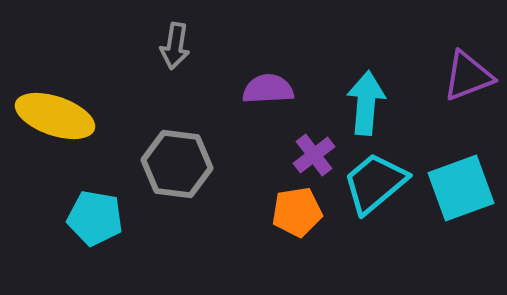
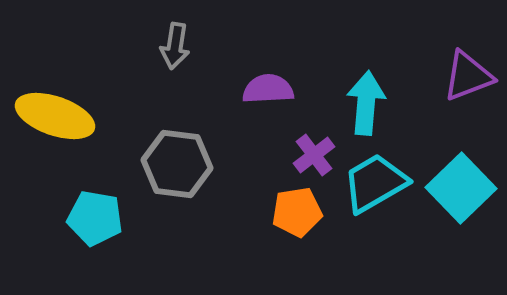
cyan trapezoid: rotated 10 degrees clockwise
cyan square: rotated 24 degrees counterclockwise
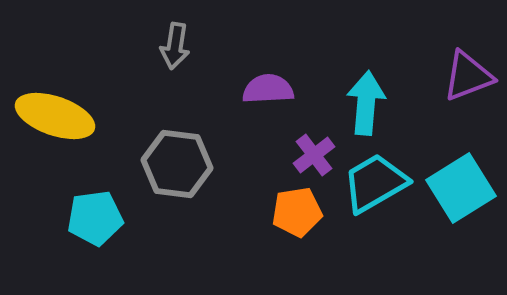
cyan square: rotated 12 degrees clockwise
cyan pentagon: rotated 18 degrees counterclockwise
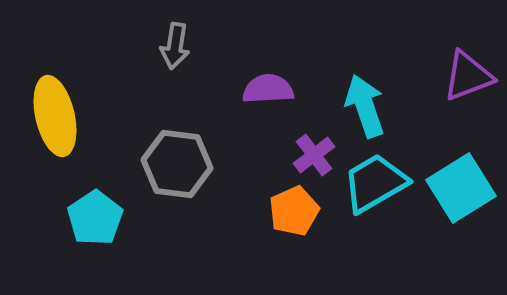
cyan arrow: moved 1 px left, 3 px down; rotated 24 degrees counterclockwise
yellow ellipse: rotated 58 degrees clockwise
orange pentagon: moved 3 px left, 1 px up; rotated 15 degrees counterclockwise
cyan pentagon: rotated 26 degrees counterclockwise
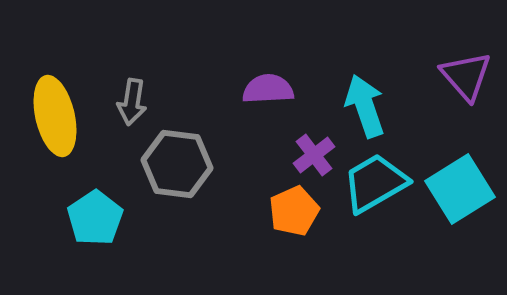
gray arrow: moved 43 px left, 56 px down
purple triangle: moved 2 px left; rotated 50 degrees counterclockwise
cyan square: moved 1 px left, 1 px down
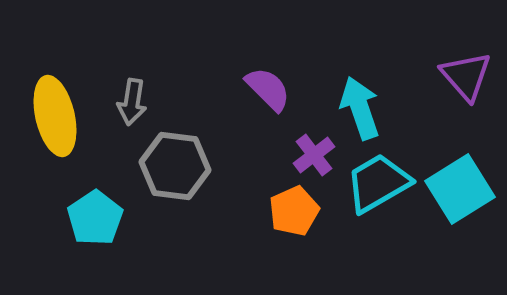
purple semicircle: rotated 48 degrees clockwise
cyan arrow: moved 5 px left, 2 px down
gray hexagon: moved 2 px left, 2 px down
cyan trapezoid: moved 3 px right
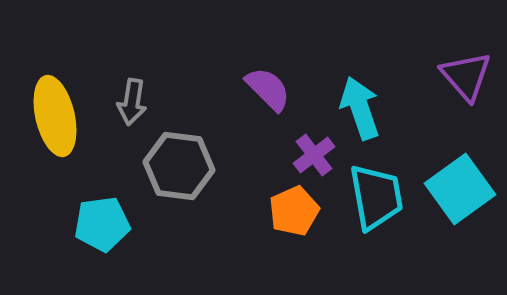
gray hexagon: moved 4 px right
cyan trapezoid: moved 2 px left, 14 px down; rotated 110 degrees clockwise
cyan square: rotated 4 degrees counterclockwise
cyan pentagon: moved 7 px right, 6 px down; rotated 26 degrees clockwise
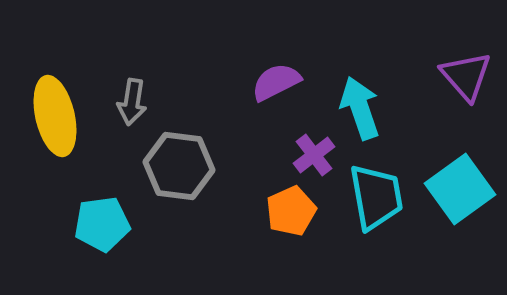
purple semicircle: moved 8 px right, 7 px up; rotated 72 degrees counterclockwise
orange pentagon: moved 3 px left
